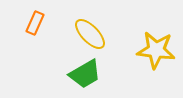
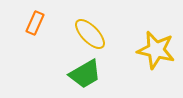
yellow star: rotated 6 degrees clockwise
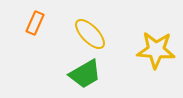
yellow star: rotated 9 degrees counterclockwise
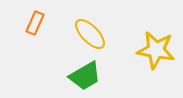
yellow star: rotated 6 degrees clockwise
green trapezoid: moved 2 px down
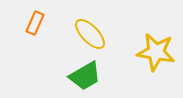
yellow star: moved 2 px down
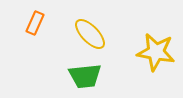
green trapezoid: rotated 24 degrees clockwise
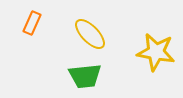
orange rectangle: moved 3 px left
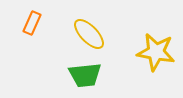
yellow ellipse: moved 1 px left
green trapezoid: moved 1 px up
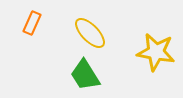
yellow ellipse: moved 1 px right, 1 px up
green trapezoid: rotated 64 degrees clockwise
